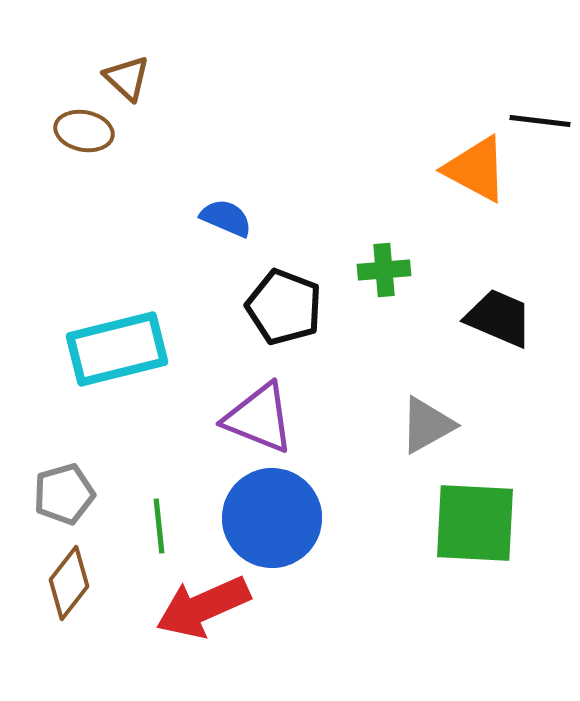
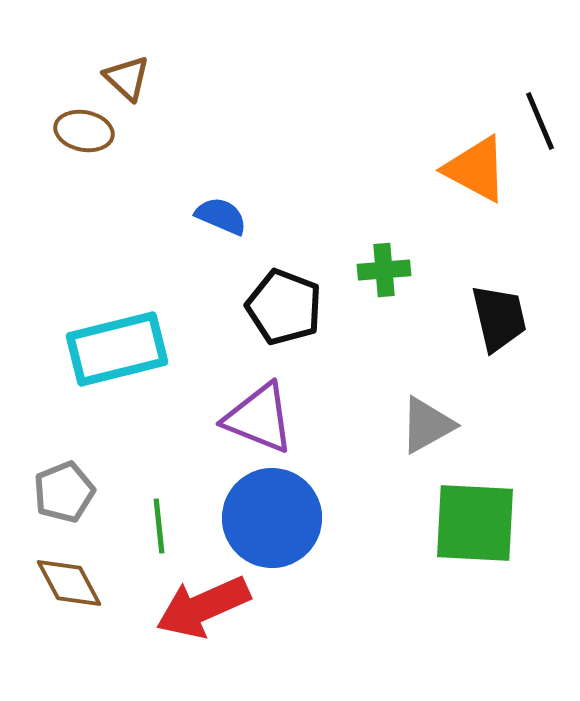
black line: rotated 60 degrees clockwise
blue semicircle: moved 5 px left, 2 px up
black trapezoid: rotated 54 degrees clockwise
gray pentagon: moved 2 px up; rotated 6 degrees counterclockwise
brown diamond: rotated 66 degrees counterclockwise
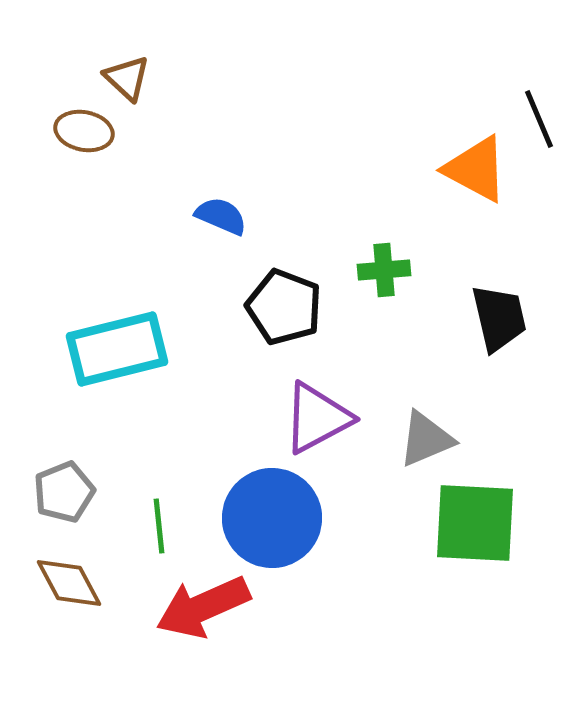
black line: moved 1 px left, 2 px up
purple triangle: moved 58 px right; rotated 50 degrees counterclockwise
gray triangle: moved 1 px left, 14 px down; rotated 6 degrees clockwise
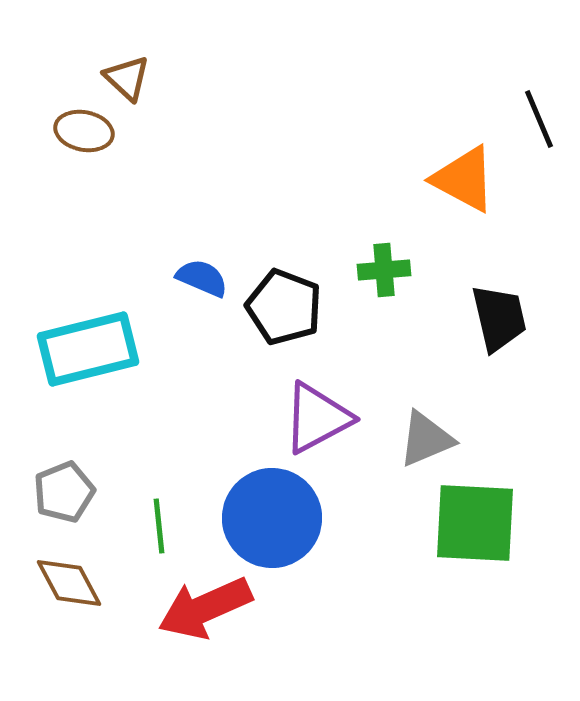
orange triangle: moved 12 px left, 10 px down
blue semicircle: moved 19 px left, 62 px down
cyan rectangle: moved 29 px left
red arrow: moved 2 px right, 1 px down
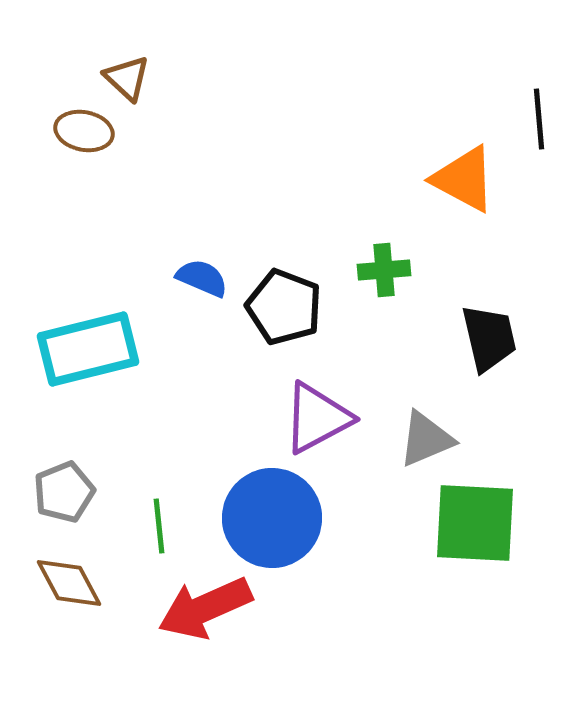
black line: rotated 18 degrees clockwise
black trapezoid: moved 10 px left, 20 px down
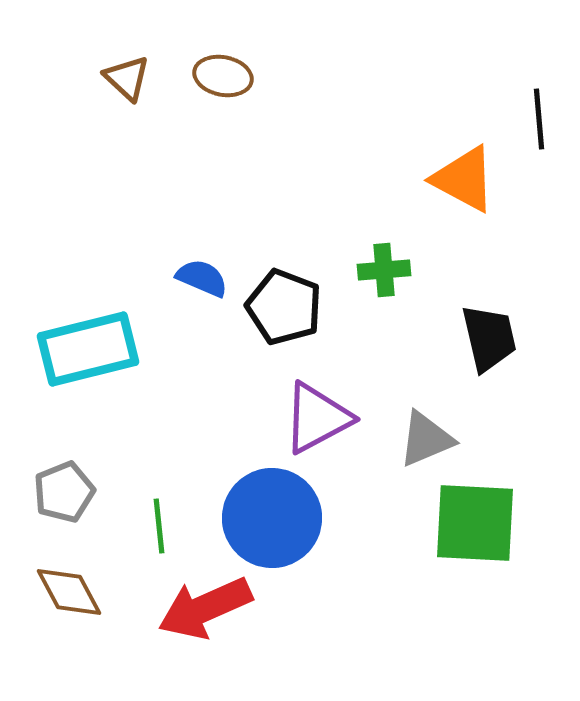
brown ellipse: moved 139 px right, 55 px up
brown diamond: moved 9 px down
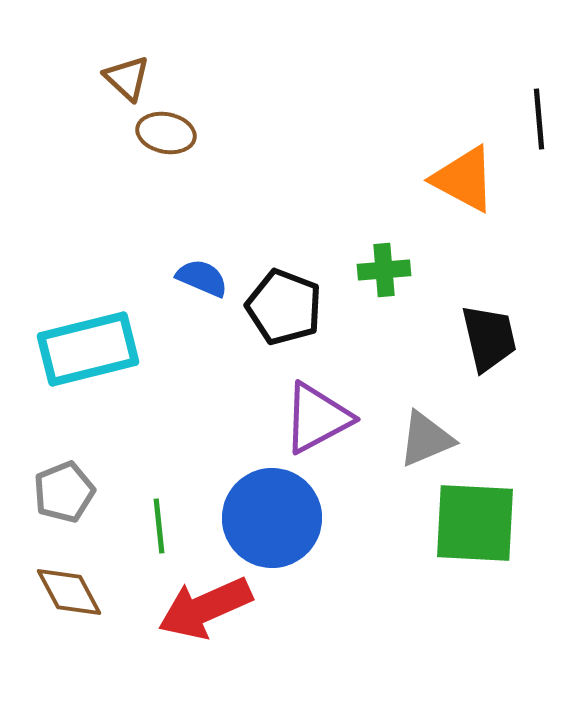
brown ellipse: moved 57 px left, 57 px down
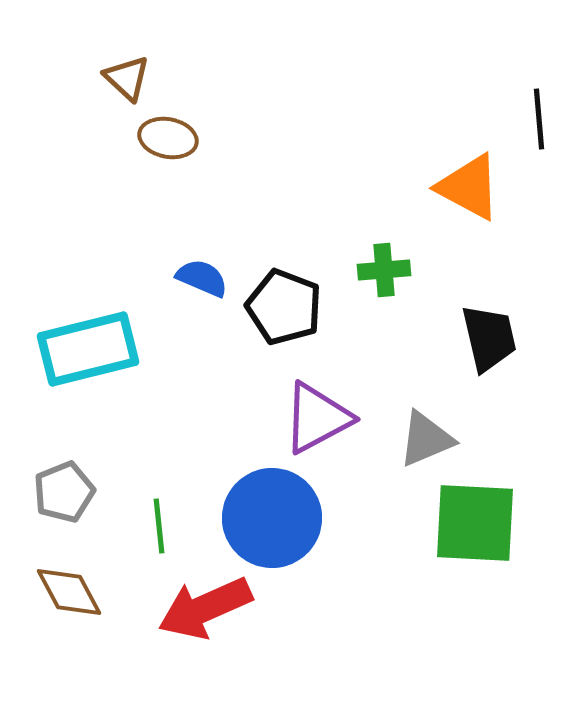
brown ellipse: moved 2 px right, 5 px down
orange triangle: moved 5 px right, 8 px down
